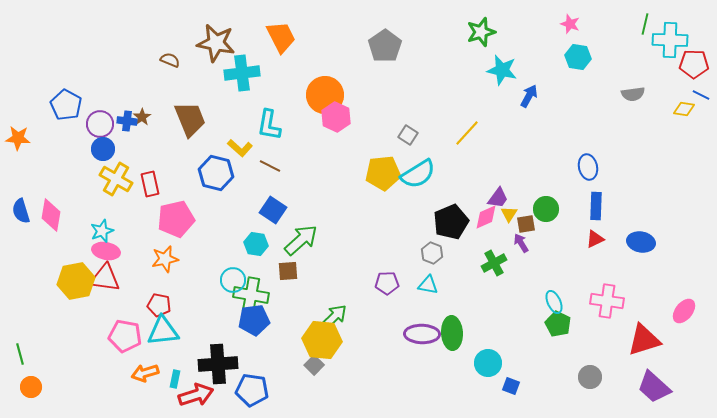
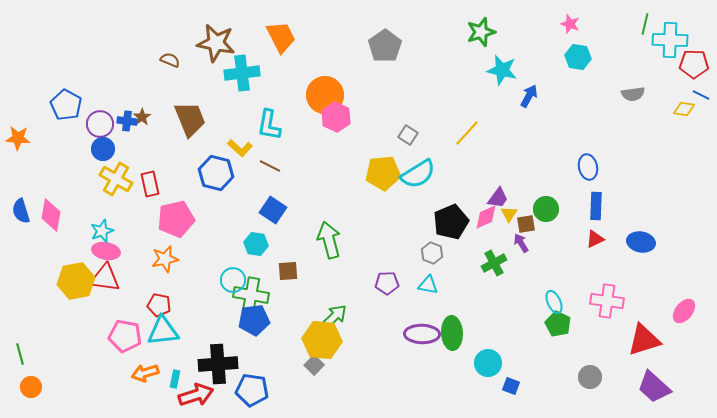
green arrow at (301, 240): moved 28 px right; rotated 63 degrees counterclockwise
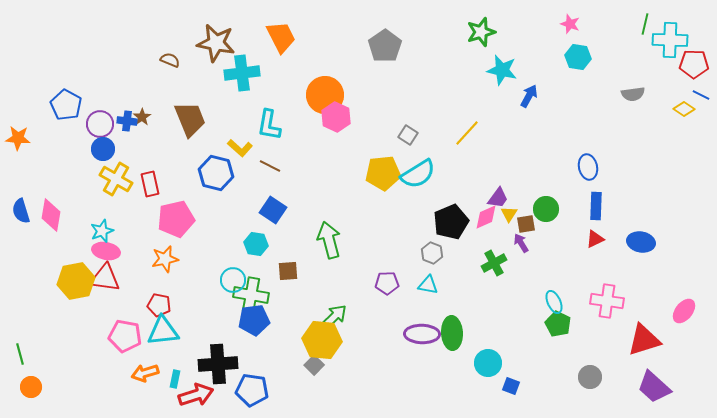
yellow diamond at (684, 109): rotated 25 degrees clockwise
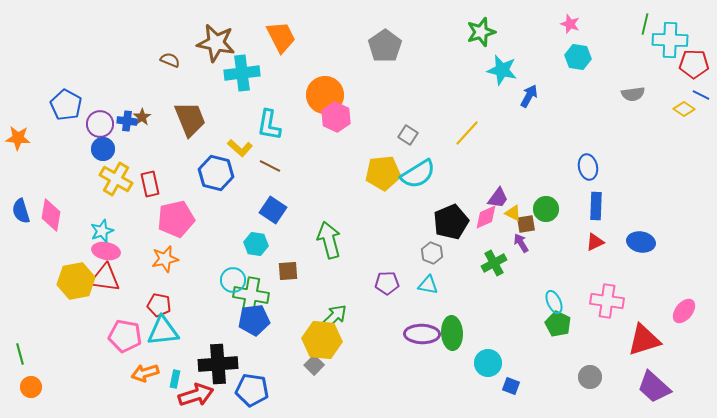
yellow triangle at (509, 214): moved 4 px right, 1 px up; rotated 36 degrees counterclockwise
red triangle at (595, 239): moved 3 px down
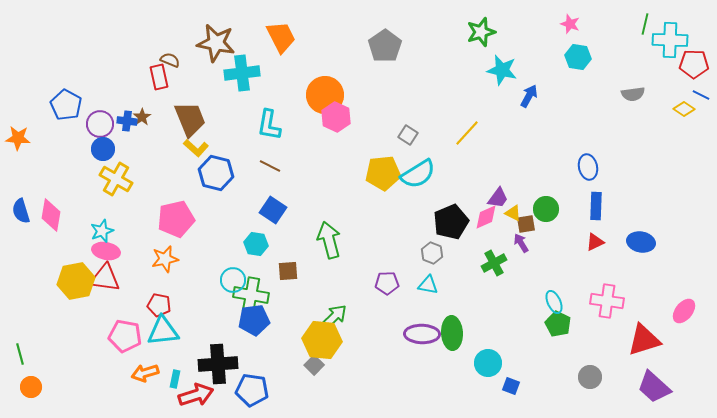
yellow L-shape at (240, 148): moved 44 px left
red rectangle at (150, 184): moved 9 px right, 107 px up
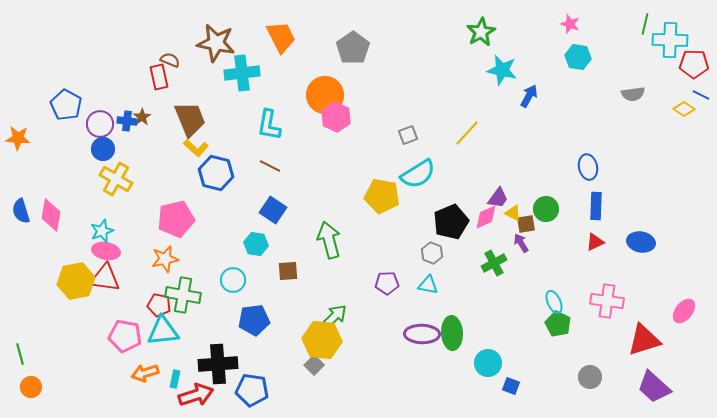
green star at (481, 32): rotated 12 degrees counterclockwise
gray pentagon at (385, 46): moved 32 px left, 2 px down
gray square at (408, 135): rotated 36 degrees clockwise
yellow pentagon at (383, 173): moved 1 px left, 23 px down; rotated 16 degrees clockwise
green cross at (251, 295): moved 68 px left
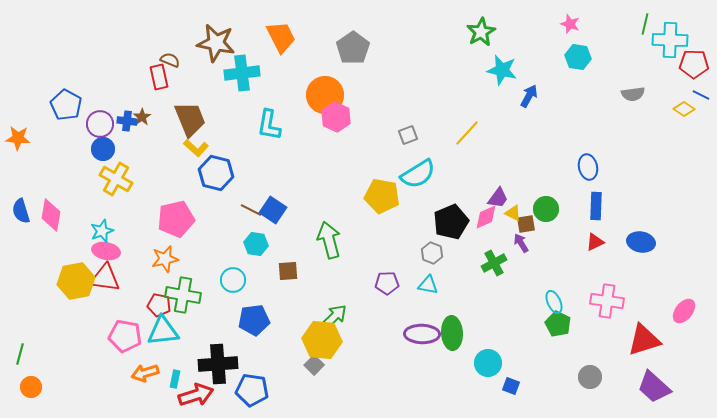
brown line at (270, 166): moved 19 px left, 44 px down
green line at (20, 354): rotated 30 degrees clockwise
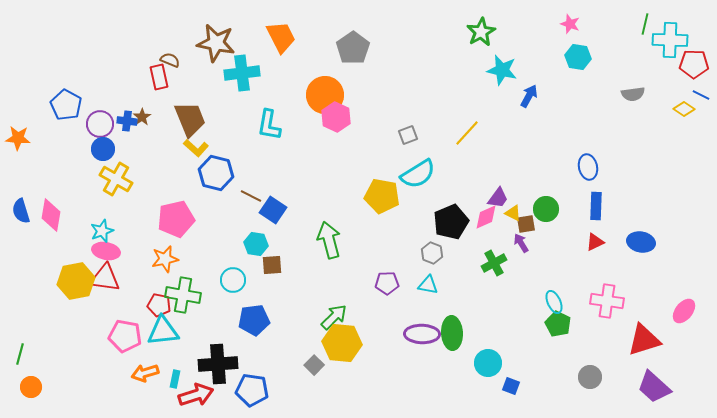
brown line at (251, 210): moved 14 px up
brown square at (288, 271): moved 16 px left, 6 px up
yellow hexagon at (322, 340): moved 20 px right, 3 px down
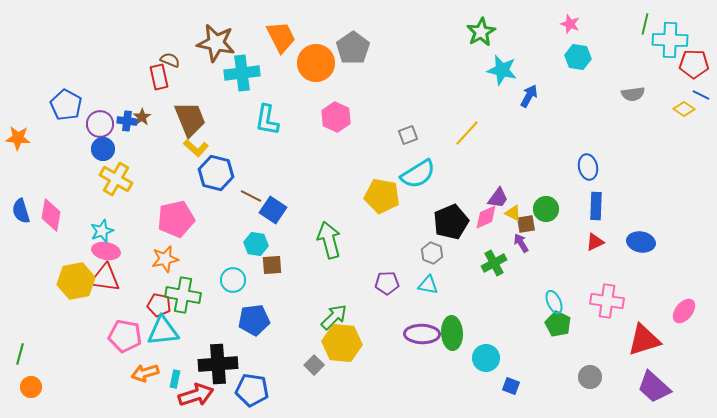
orange circle at (325, 95): moved 9 px left, 32 px up
cyan L-shape at (269, 125): moved 2 px left, 5 px up
cyan circle at (488, 363): moved 2 px left, 5 px up
